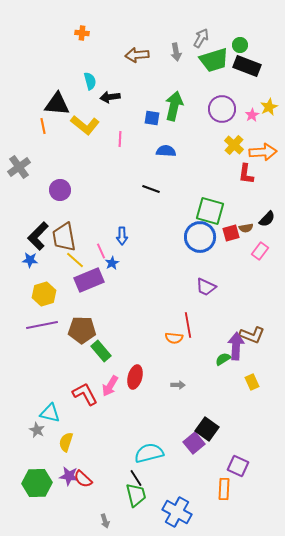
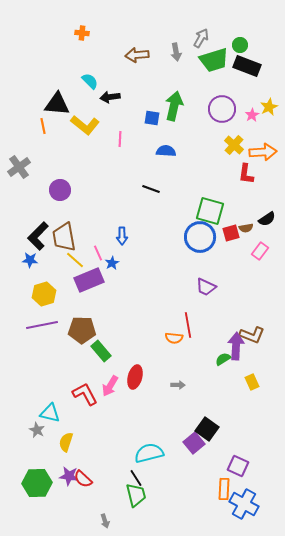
cyan semicircle at (90, 81): rotated 30 degrees counterclockwise
black semicircle at (267, 219): rotated 12 degrees clockwise
pink line at (101, 251): moved 3 px left, 2 px down
blue cross at (177, 512): moved 67 px right, 8 px up
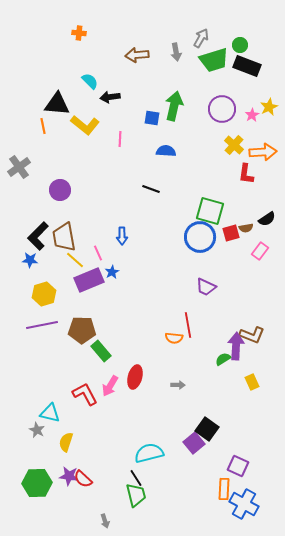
orange cross at (82, 33): moved 3 px left
blue star at (112, 263): moved 9 px down
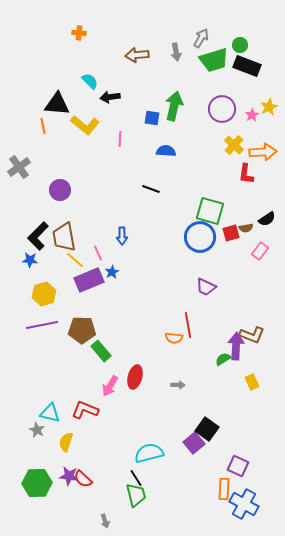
red L-shape at (85, 394): moved 16 px down; rotated 40 degrees counterclockwise
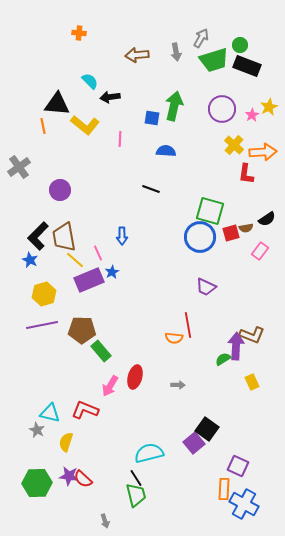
blue star at (30, 260): rotated 21 degrees clockwise
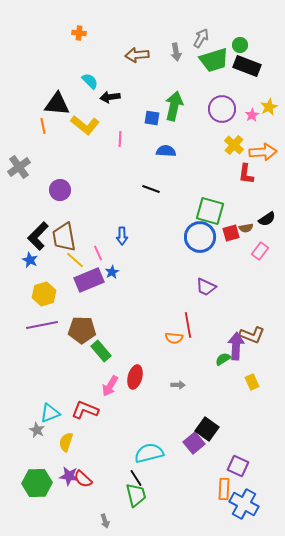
cyan triangle at (50, 413): rotated 35 degrees counterclockwise
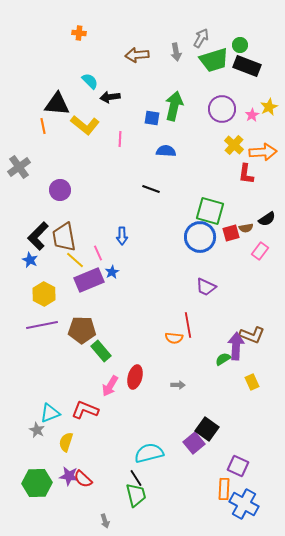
yellow hexagon at (44, 294): rotated 15 degrees counterclockwise
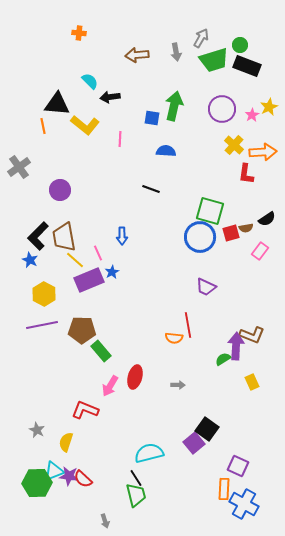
cyan triangle at (50, 413): moved 4 px right, 58 px down
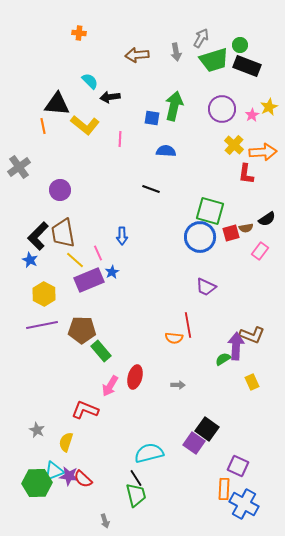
brown trapezoid at (64, 237): moved 1 px left, 4 px up
purple square at (194, 443): rotated 15 degrees counterclockwise
